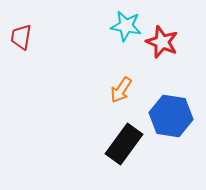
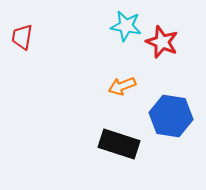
red trapezoid: moved 1 px right
orange arrow: moved 1 px right, 4 px up; rotated 36 degrees clockwise
black rectangle: moved 5 px left; rotated 72 degrees clockwise
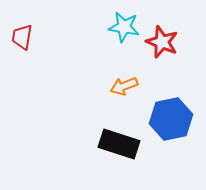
cyan star: moved 2 px left, 1 px down
orange arrow: moved 2 px right
blue hexagon: moved 3 px down; rotated 21 degrees counterclockwise
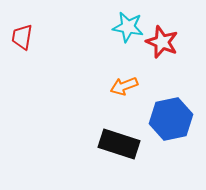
cyan star: moved 4 px right
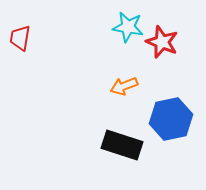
red trapezoid: moved 2 px left, 1 px down
black rectangle: moved 3 px right, 1 px down
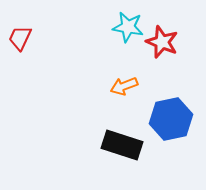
red trapezoid: rotated 16 degrees clockwise
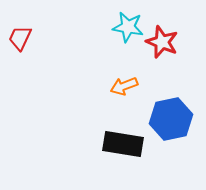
black rectangle: moved 1 px right, 1 px up; rotated 9 degrees counterclockwise
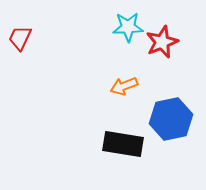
cyan star: rotated 12 degrees counterclockwise
red star: rotated 28 degrees clockwise
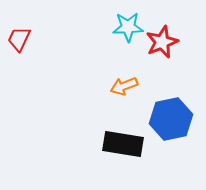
red trapezoid: moved 1 px left, 1 px down
